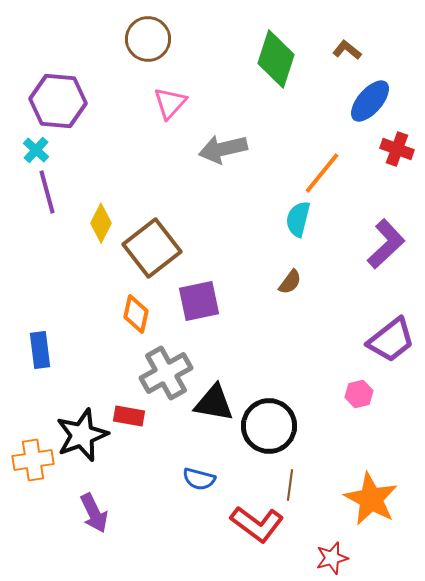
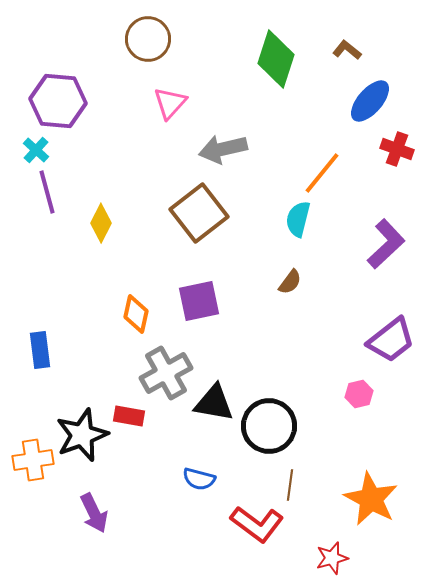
brown square: moved 47 px right, 35 px up
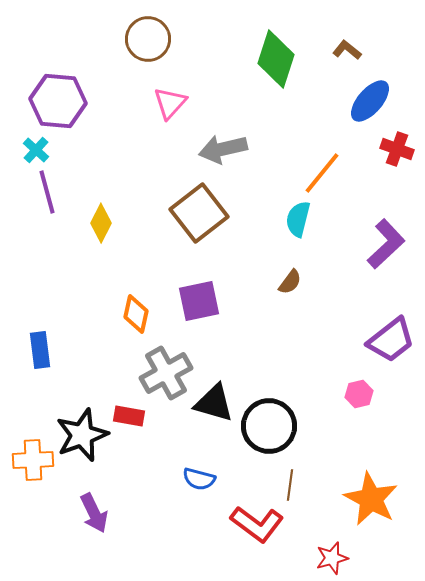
black triangle: rotated 6 degrees clockwise
orange cross: rotated 6 degrees clockwise
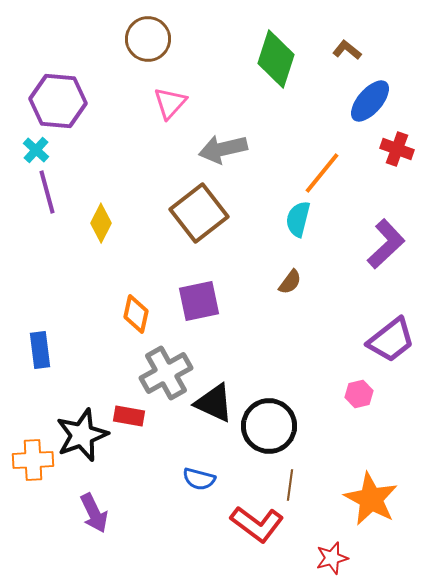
black triangle: rotated 9 degrees clockwise
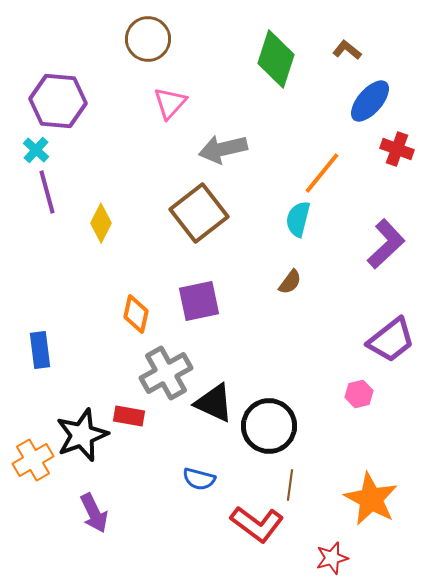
orange cross: rotated 27 degrees counterclockwise
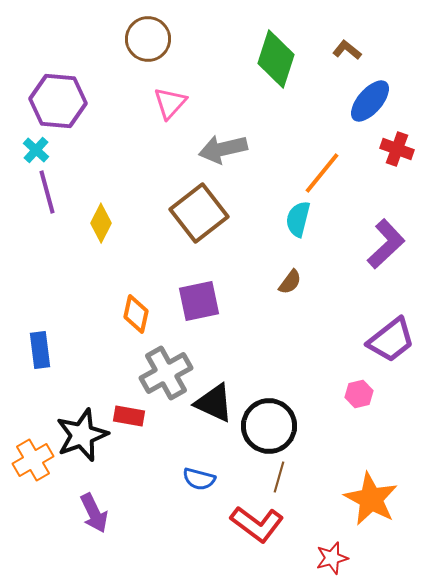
brown line: moved 11 px left, 8 px up; rotated 8 degrees clockwise
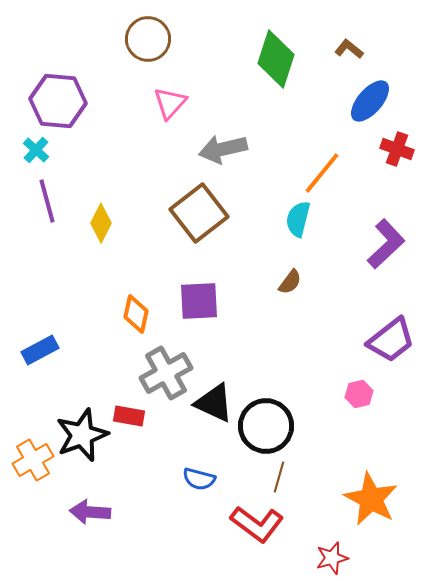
brown L-shape: moved 2 px right, 1 px up
purple line: moved 9 px down
purple square: rotated 9 degrees clockwise
blue rectangle: rotated 69 degrees clockwise
black circle: moved 3 px left
purple arrow: moved 4 px left, 1 px up; rotated 120 degrees clockwise
